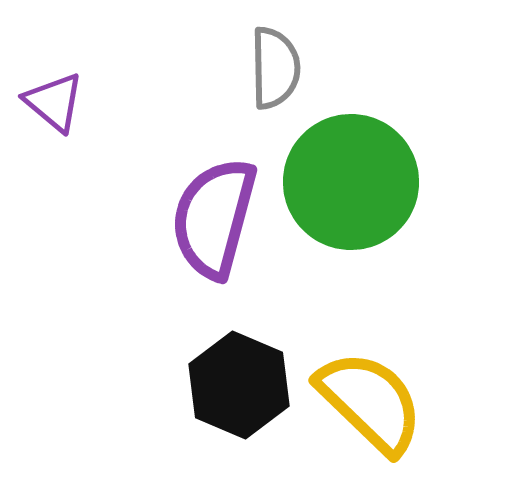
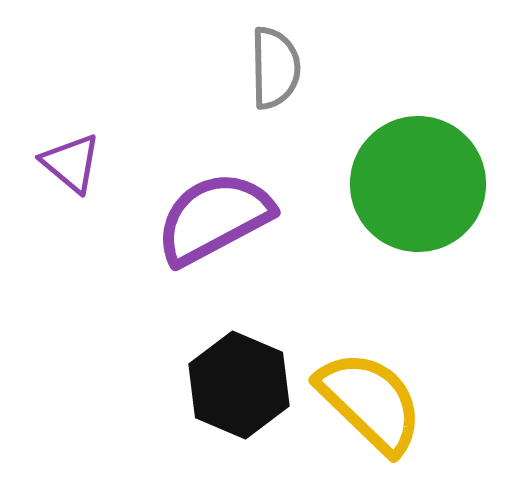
purple triangle: moved 17 px right, 61 px down
green circle: moved 67 px right, 2 px down
purple semicircle: rotated 47 degrees clockwise
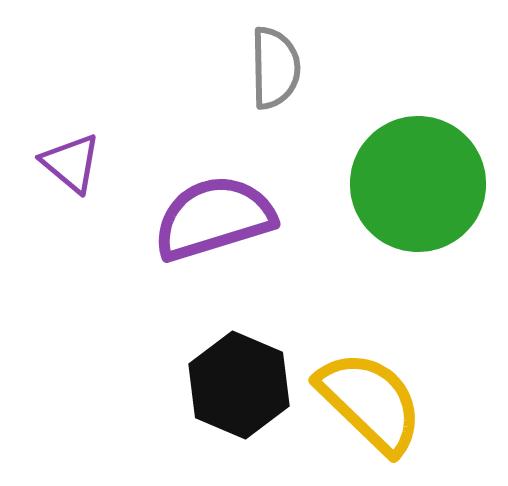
purple semicircle: rotated 11 degrees clockwise
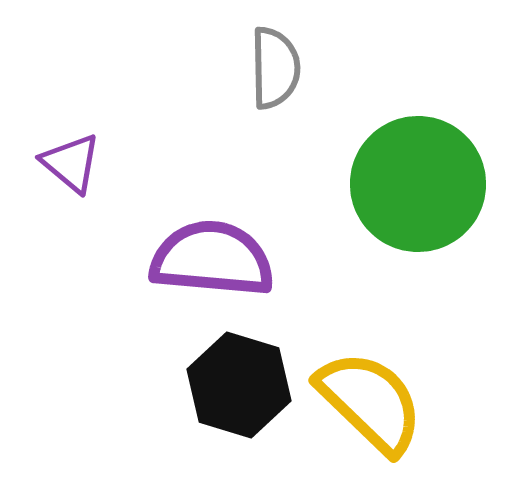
purple semicircle: moved 2 px left, 41 px down; rotated 22 degrees clockwise
black hexagon: rotated 6 degrees counterclockwise
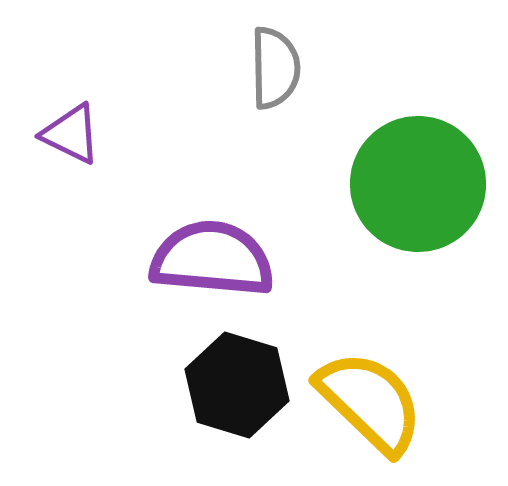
purple triangle: moved 29 px up; rotated 14 degrees counterclockwise
black hexagon: moved 2 px left
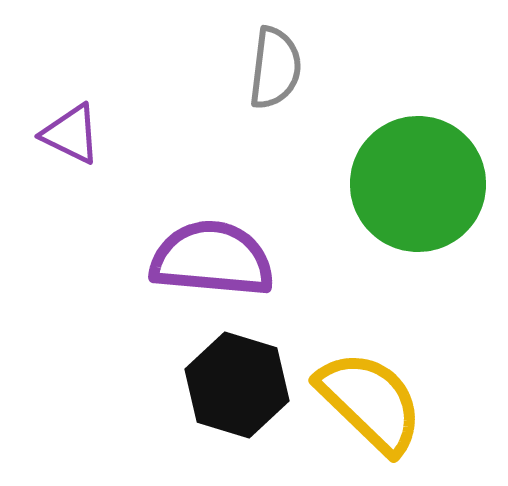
gray semicircle: rotated 8 degrees clockwise
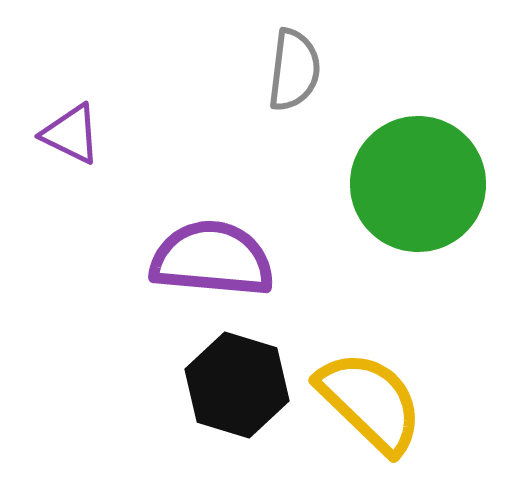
gray semicircle: moved 19 px right, 2 px down
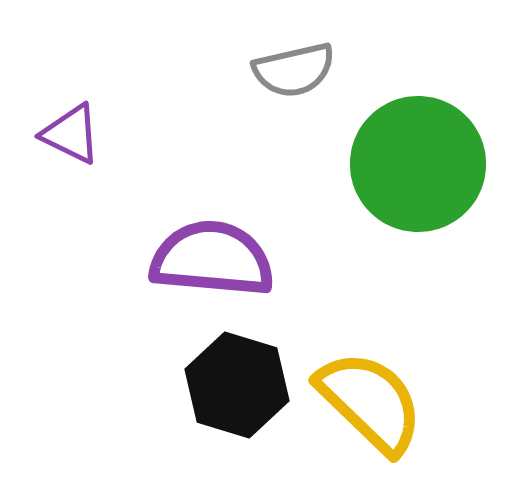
gray semicircle: rotated 70 degrees clockwise
green circle: moved 20 px up
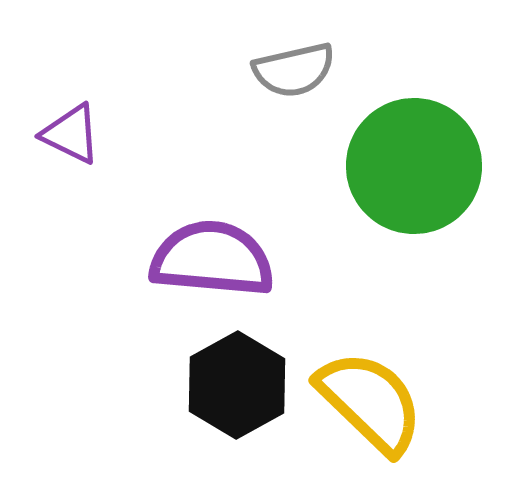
green circle: moved 4 px left, 2 px down
black hexagon: rotated 14 degrees clockwise
